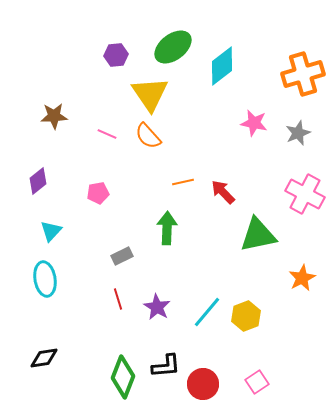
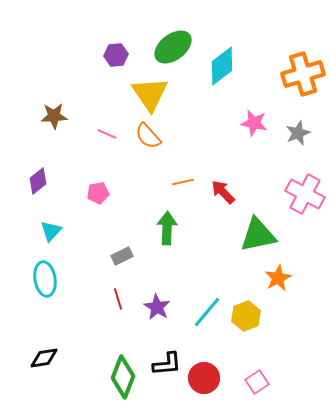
orange star: moved 24 px left
black L-shape: moved 1 px right, 2 px up
red circle: moved 1 px right, 6 px up
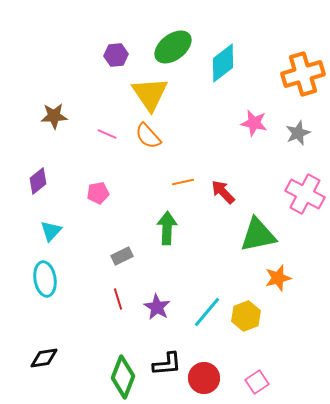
cyan diamond: moved 1 px right, 3 px up
orange star: rotated 12 degrees clockwise
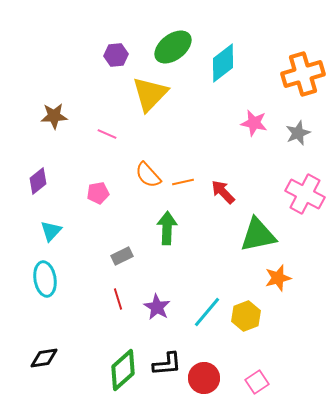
yellow triangle: rotated 18 degrees clockwise
orange semicircle: moved 39 px down
green diamond: moved 7 px up; rotated 27 degrees clockwise
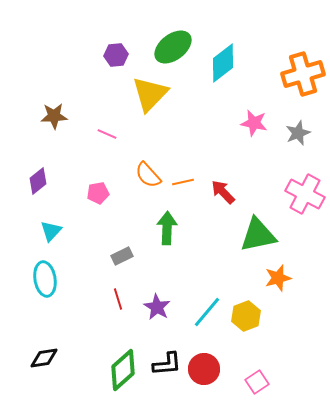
red circle: moved 9 px up
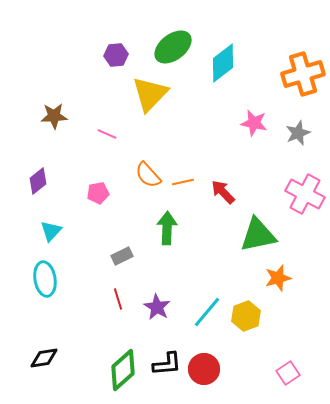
pink square: moved 31 px right, 9 px up
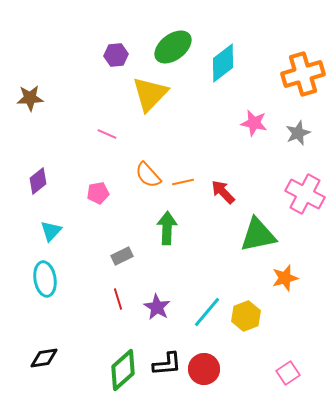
brown star: moved 24 px left, 18 px up
orange star: moved 7 px right
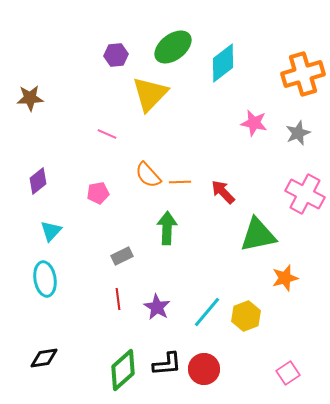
orange line: moved 3 px left; rotated 10 degrees clockwise
red line: rotated 10 degrees clockwise
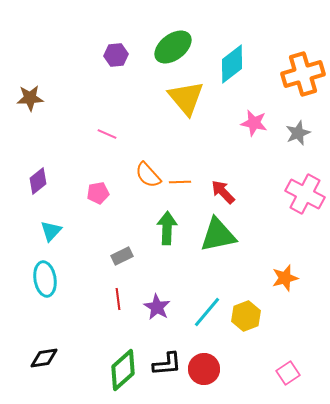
cyan diamond: moved 9 px right, 1 px down
yellow triangle: moved 36 px right, 4 px down; rotated 24 degrees counterclockwise
green triangle: moved 40 px left
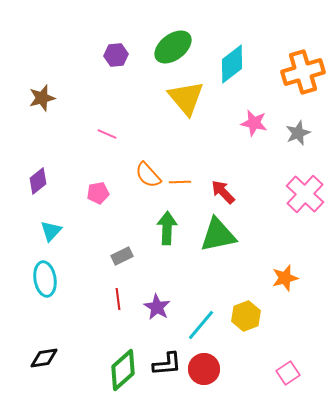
orange cross: moved 2 px up
brown star: moved 12 px right; rotated 12 degrees counterclockwise
pink cross: rotated 15 degrees clockwise
cyan line: moved 6 px left, 13 px down
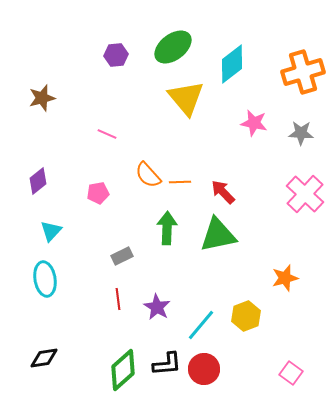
gray star: moved 3 px right; rotated 25 degrees clockwise
pink square: moved 3 px right; rotated 20 degrees counterclockwise
